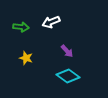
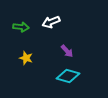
cyan diamond: rotated 20 degrees counterclockwise
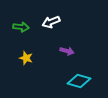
purple arrow: rotated 32 degrees counterclockwise
cyan diamond: moved 11 px right, 5 px down
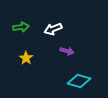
white arrow: moved 2 px right, 7 px down
green arrow: rotated 14 degrees counterclockwise
yellow star: rotated 16 degrees clockwise
